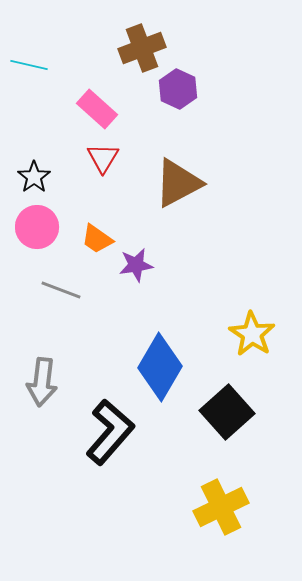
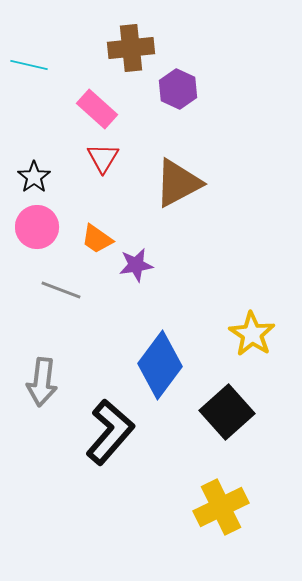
brown cross: moved 11 px left; rotated 15 degrees clockwise
blue diamond: moved 2 px up; rotated 6 degrees clockwise
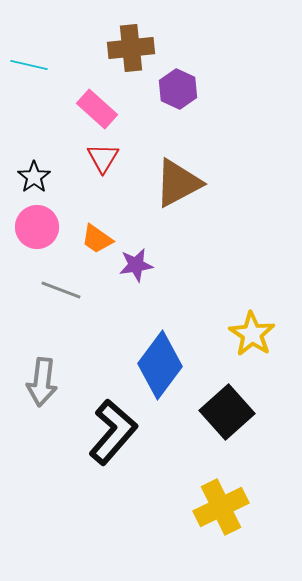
black L-shape: moved 3 px right
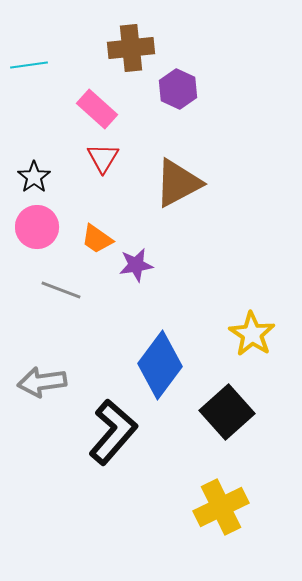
cyan line: rotated 21 degrees counterclockwise
gray arrow: rotated 75 degrees clockwise
